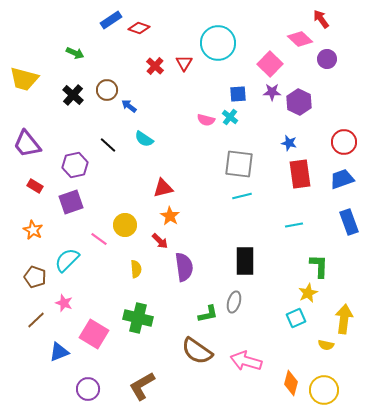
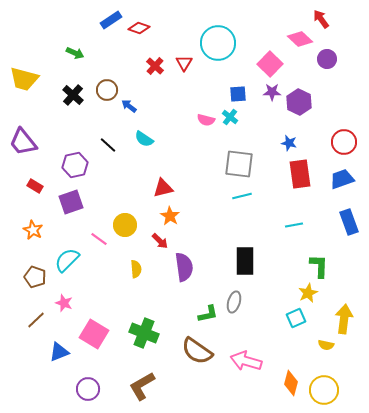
purple trapezoid at (27, 144): moved 4 px left, 2 px up
green cross at (138, 318): moved 6 px right, 15 px down; rotated 8 degrees clockwise
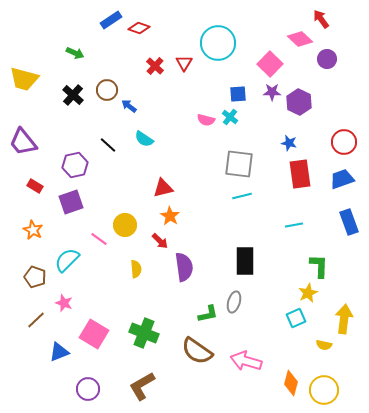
yellow semicircle at (326, 345): moved 2 px left
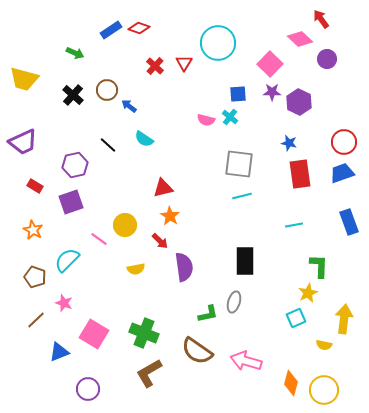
blue rectangle at (111, 20): moved 10 px down
purple trapezoid at (23, 142): rotated 76 degrees counterclockwise
blue trapezoid at (342, 179): moved 6 px up
yellow semicircle at (136, 269): rotated 84 degrees clockwise
brown L-shape at (142, 386): moved 7 px right, 13 px up
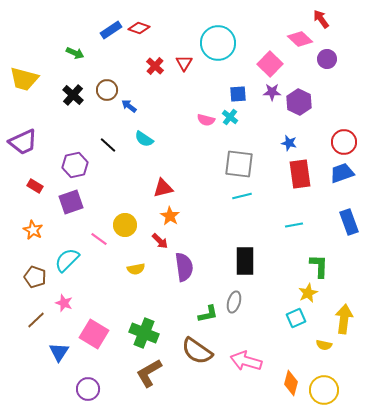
blue triangle at (59, 352): rotated 35 degrees counterclockwise
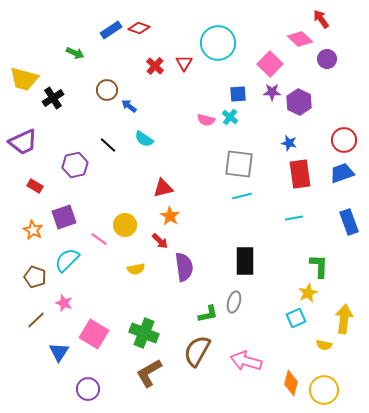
black cross at (73, 95): moved 20 px left, 3 px down; rotated 15 degrees clockwise
red circle at (344, 142): moved 2 px up
purple square at (71, 202): moved 7 px left, 15 px down
cyan line at (294, 225): moved 7 px up
brown semicircle at (197, 351): rotated 84 degrees clockwise
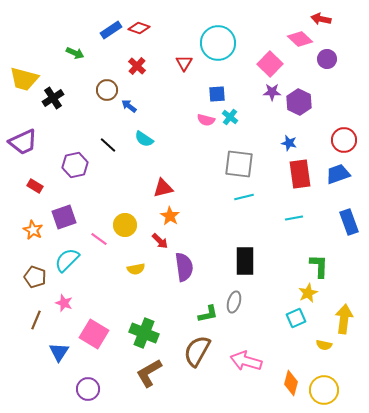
red arrow at (321, 19): rotated 42 degrees counterclockwise
red cross at (155, 66): moved 18 px left
blue square at (238, 94): moved 21 px left
blue trapezoid at (342, 173): moved 4 px left, 1 px down
cyan line at (242, 196): moved 2 px right, 1 px down
brown line at (36, 320): rotated 24 degrees counterclockwise
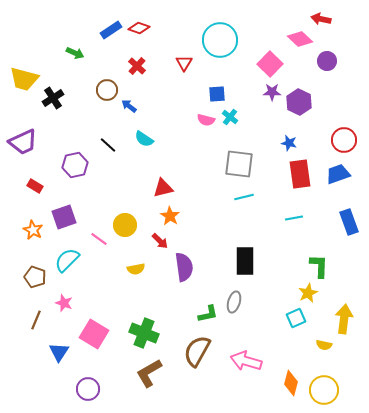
cyan circle at (218, 43): moved 2 px right, 3 px up
purple circle at (327, 59): moved 2 px down
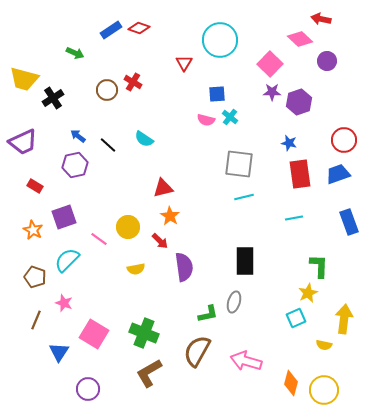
red cross at (137, 66): moved 4 px left, 16 px down; rotated 12 degrees counterclockwise
purple hexagon at (299, 102): rotated 15 degrees clockwise
blue arrow at (129, 106): moved 51 px left, 30 px down
yellow circle at (125, 225): moved 3 px right, 2 px down
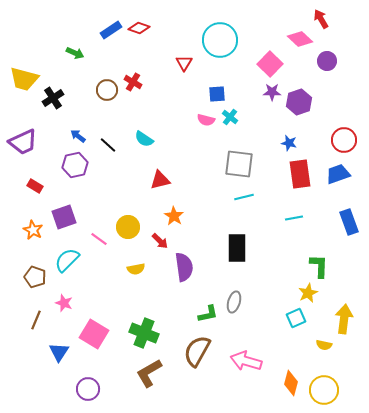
red arrow at (321, 19): rotated 48 degrees clockwise
red triangle at (163, 188): moved 3 px left, 8 px up
orange star at (170, 216): moved 4 px right
black rectangle at (245, 261): moved 8 px left, 13 px up
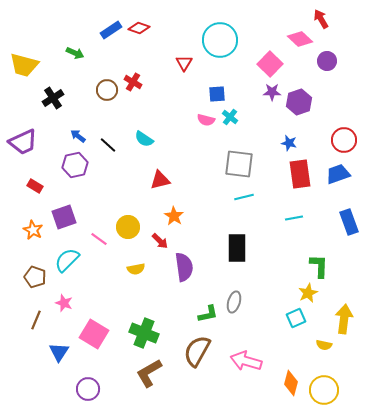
yellow trapezoid at (24, 79): moved 14 px up
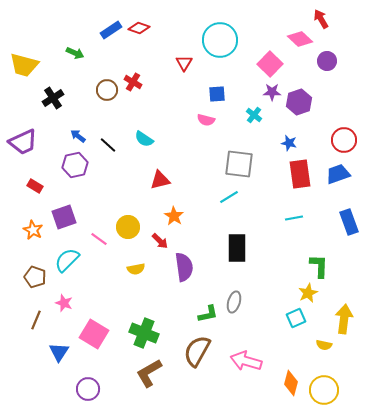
cyan cross at (230, 117): moved 24 px right, 2 px up
cyan line at (244, 197): moved 15 px left; rotated 18 degrees counterclockwise
